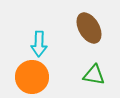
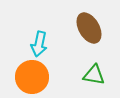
cyan arrow: rotated 10 degrees clockwise
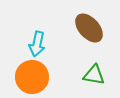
brown ellipse: rotated 12 degrees counterclockwise
cyan arrow: moved 2 px left
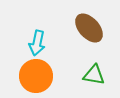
cyan arrow: moved 1 px up
orange circle: moved 4 px right, 1 px up
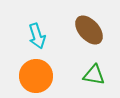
brown ellipse: moved 2 px down
cyan arrow: moved 7 px up; rotated 30 degrees counterclockwise
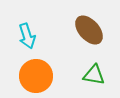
cyan arrow: moved 10 px left
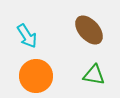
cyan arrow: rotated 15 degrees counterclockwise
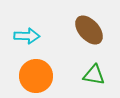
cyan arrow: rotated 55 degrees counterclockwise
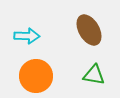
brown ellipse: rotated 12 degrees clockwise
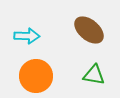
brown ellipse: rotated 20 degrees counterclockwise
